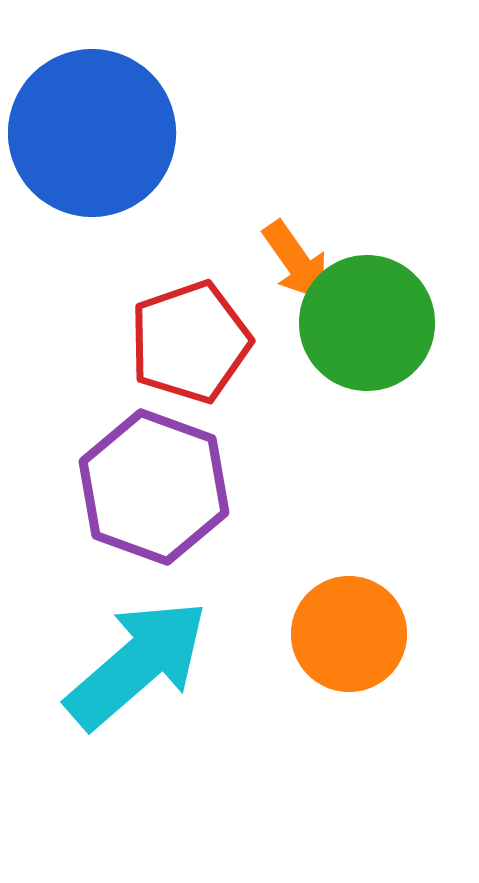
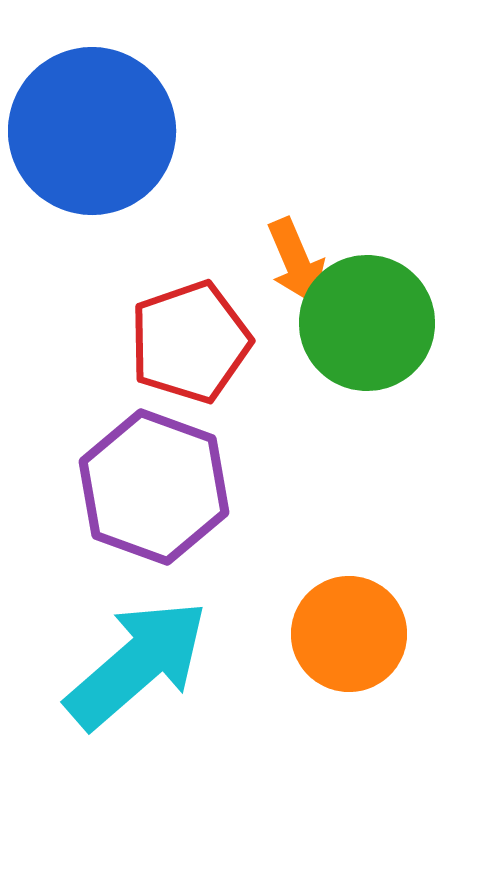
blue circle: moved 2 px up
orange arrow: rotated 12 degrees clockwise
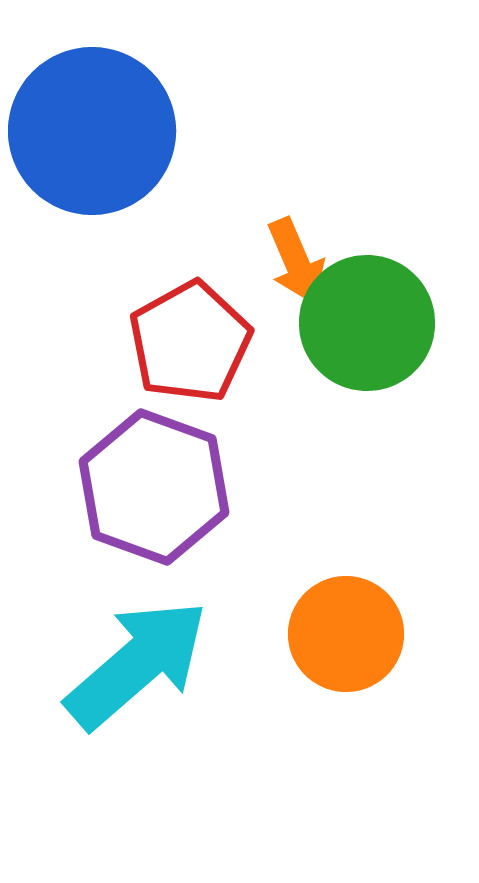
red pentagon: rotated 10 degrees counterclockwise
orange circle: moved 3 px left
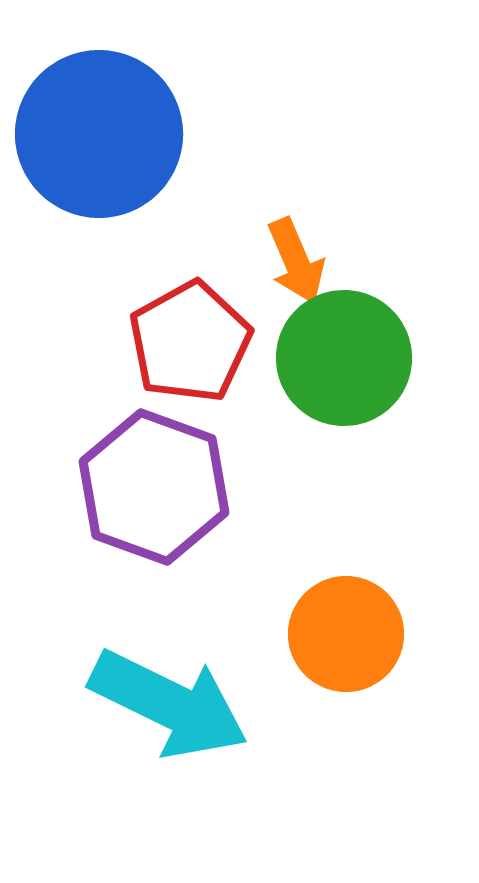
blue circle: moved 7 px right, 3 px down
green circle: moved 23 px left, 35 px down
cyan arrow: moved 32 px right, 40 px down; rotated 67 degrees clockwise
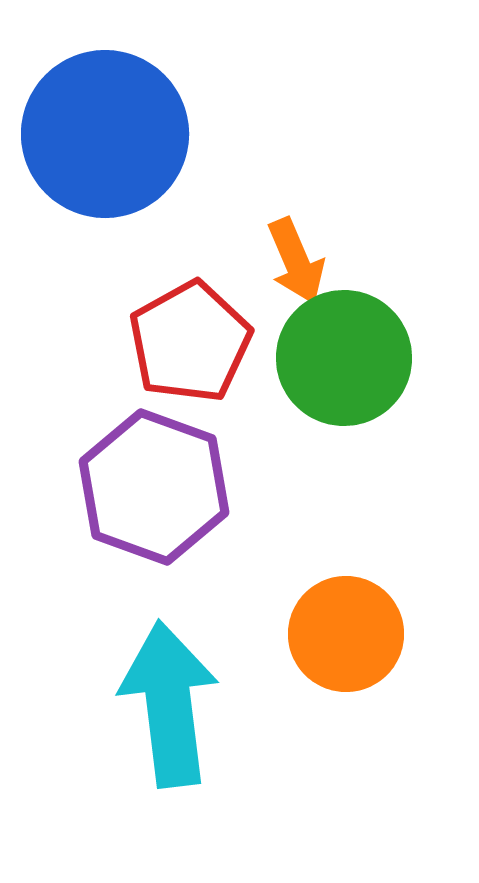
blue circle: moved 6 px right
cyan arrow: rotated 123 degrees counterclockwise
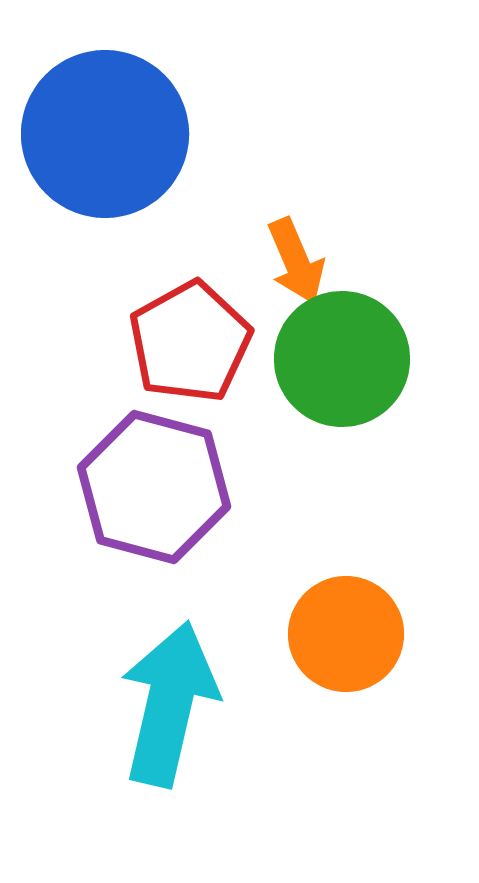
green circle: moved 2 px left, 1 px down
purple hexagon: rotated 5 degrees counterclockwise
cyan arrow: rotated 20 degrees clockwise
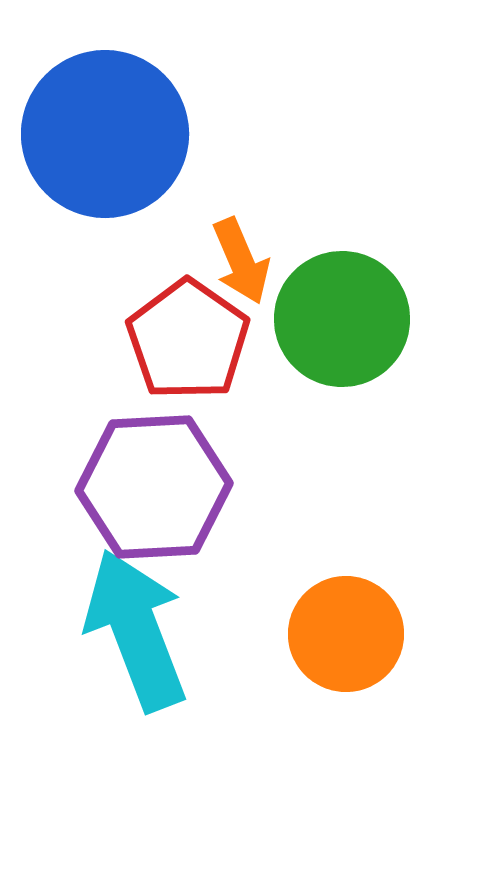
orange arrow: moved 55 px left
red pentagon: moved 2 px left, 2 px up; rotated 8 degrees counterclockwise
green circle: moved 40 px up
purple hexagon: rotated 18 degrees counterclockwise
cyan arrow: moved 33 px left, 74 px up; rotated 34 degrees counterclockwise
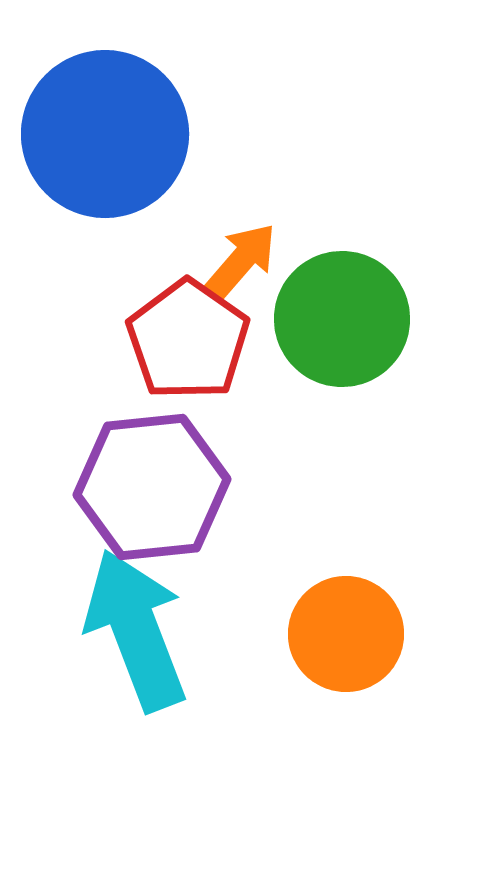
orange arrow: rotated 116 degrees counterclockwise
purple hexagon: moved 2 px left; rotated 3 degrees counterclockwise
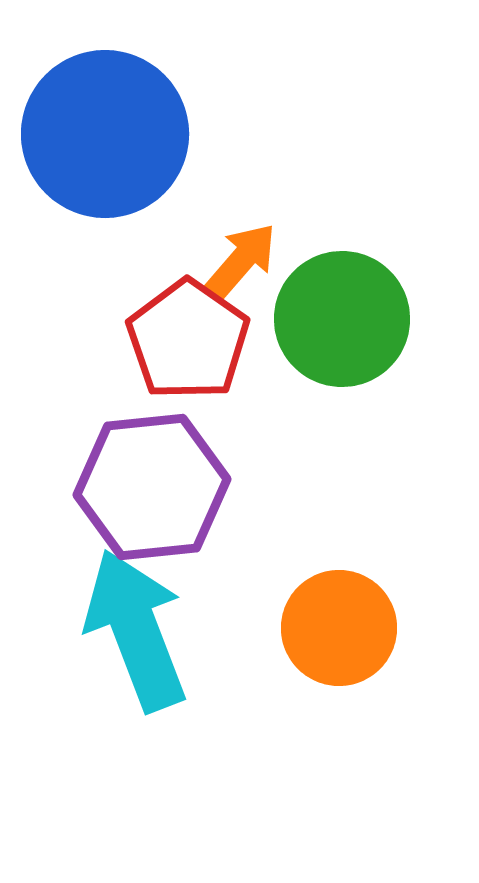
orange circle: moved 7 px left, 6 px up
